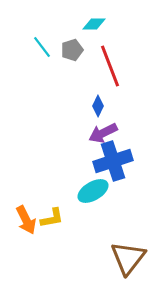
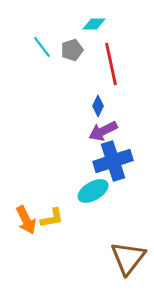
red line: moved 1 px right, 2 px up; rotated 9 degrees clockwise
purple arrow: moved 2 px up
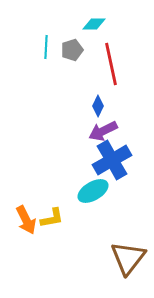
cyan line: moved 4 px right; rotated 40 degrees clockwise
blue cross: moved 1 px left, 1 px up; rotated 12 degrees counterclockwise
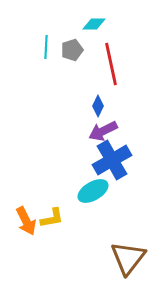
orange arrow: moved 1 px down
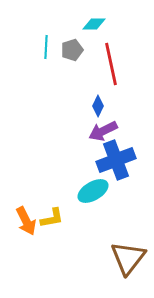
blue cross: moved 4 px right; rotated 9 degrees clockwise
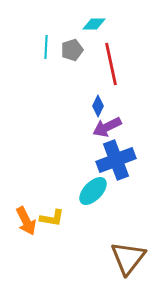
purple arrow: moved 4 px right, 4 px up
cyan ellipse: rotated 16 degrees counterclockwise
yellow L-shape: rotated 20 degrees clockwise
